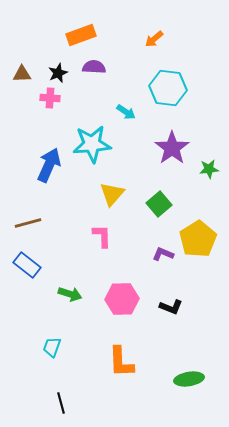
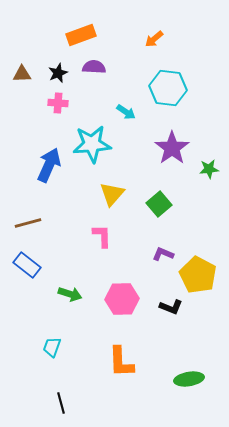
pink cross: moved 8 px right, 5 px down
yellow pentagon: moved 36 px down; rotated 12 degrees counterclockwise
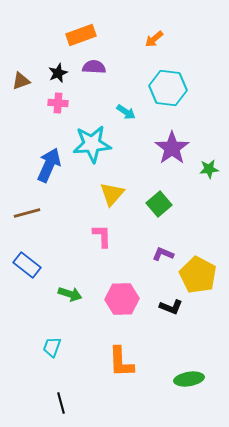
brown triangle: moved 1 px left, 7 px down; rotated 18 degrees counterclockwise
brown line: moved 1 px left, 10 px up
